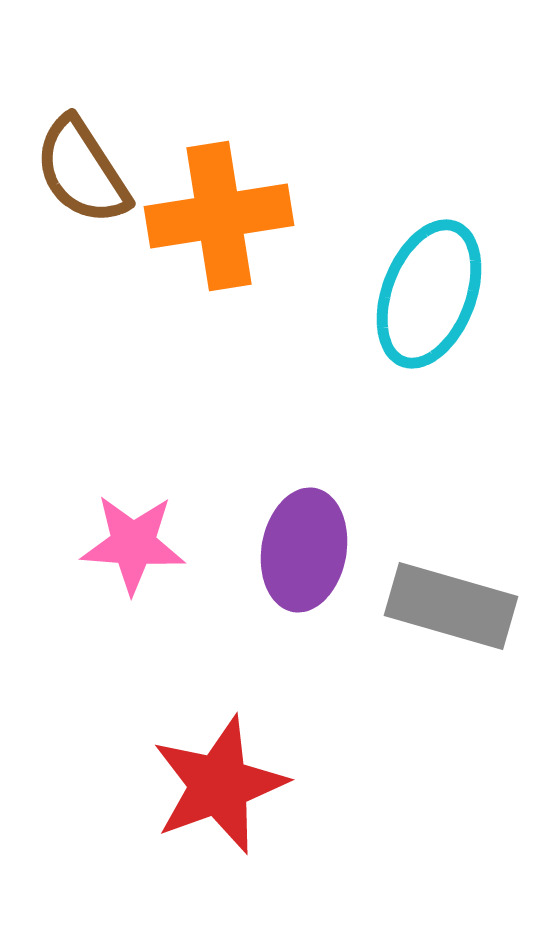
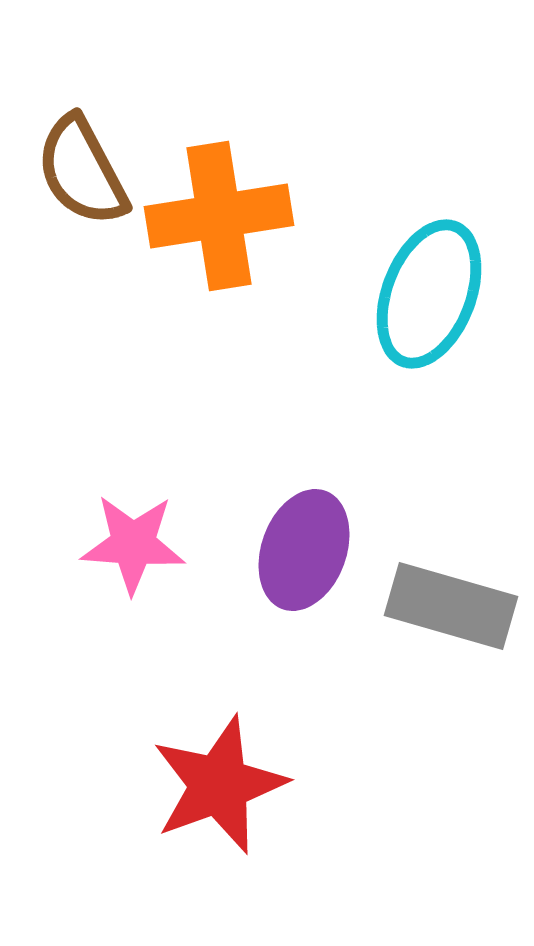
brown semicircle: rotated 5 degrees clockwise
purple ellipse: rotated 10 degrees clockwise
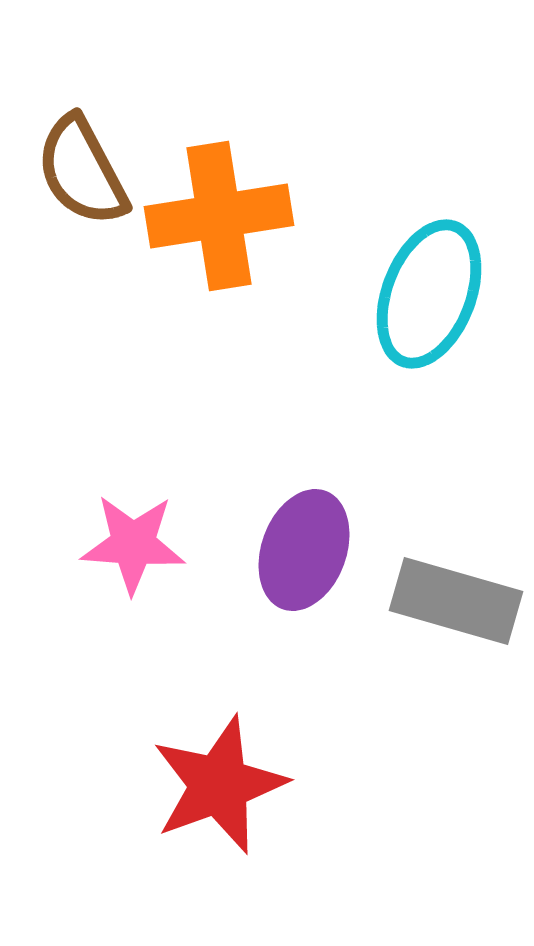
gray rectangle: moved 5 px right, 5 px up
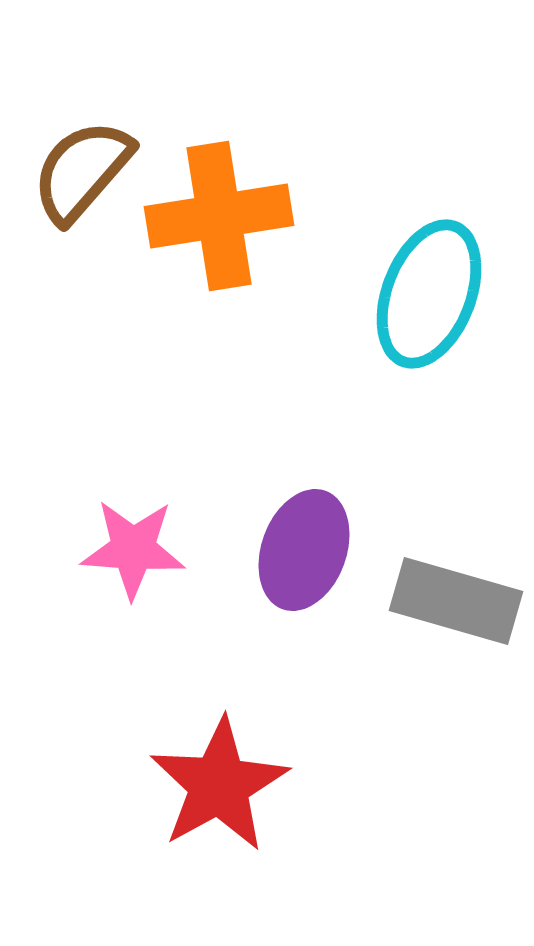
brown semicircle: rotated 69 degrees clockwise
pink star: moved 5 px down
red star: rotated 9 degrees counterclockwise
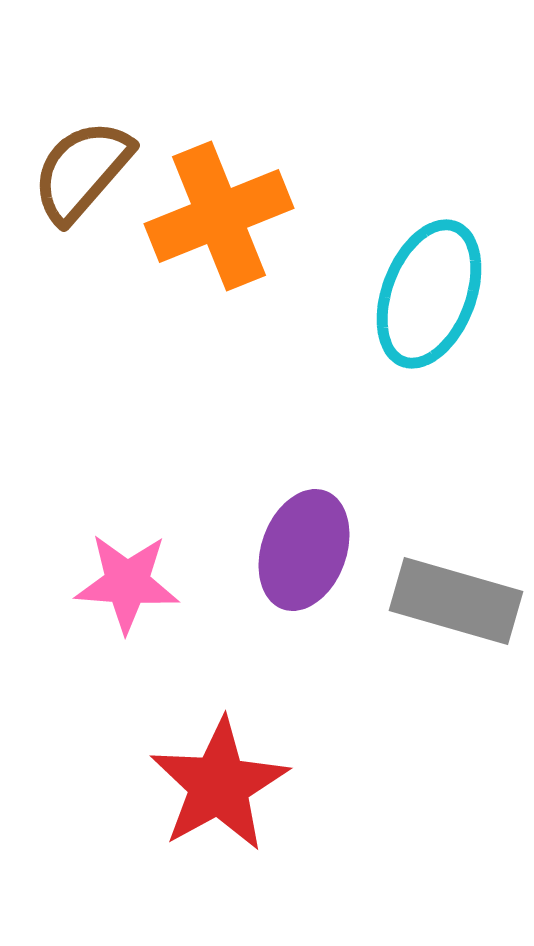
orange cross: rotated 13 degrees counterclockwise
pink star: moved 6 px left, 34 px down
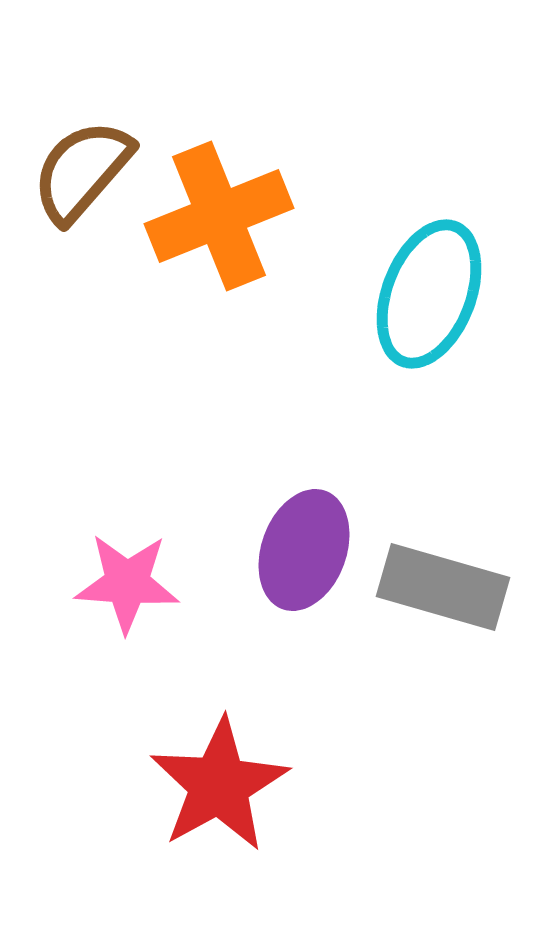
gray rectangle: moved 13 px left, 14 px up
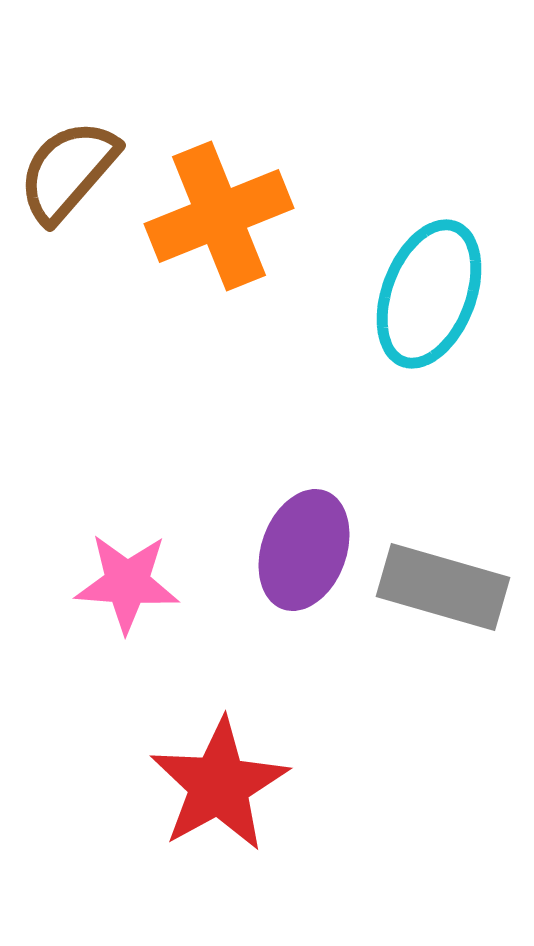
brown semicircle: moved 14 px left
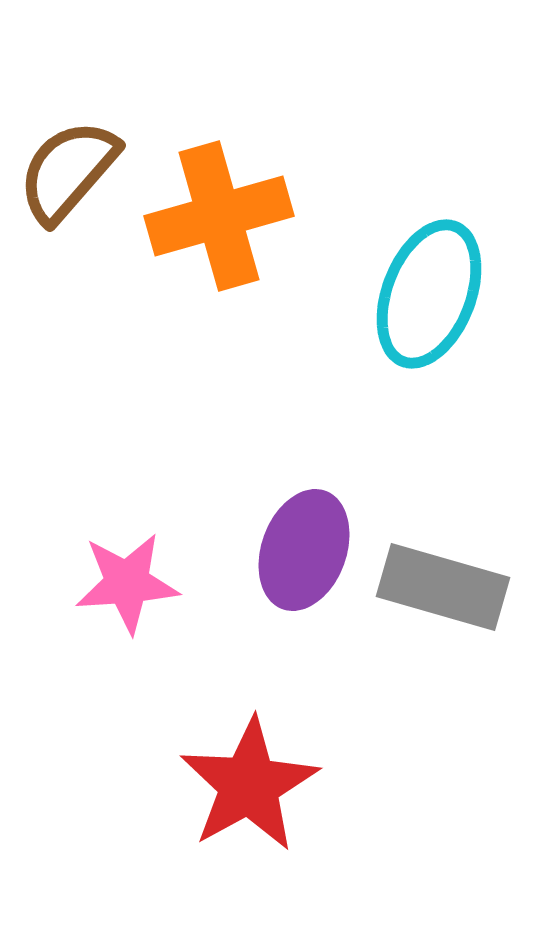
orange cross: rotated 6 degrees clockwise
pink star: rotated 8 degrees counterclockwise
red star: moved 30 px right
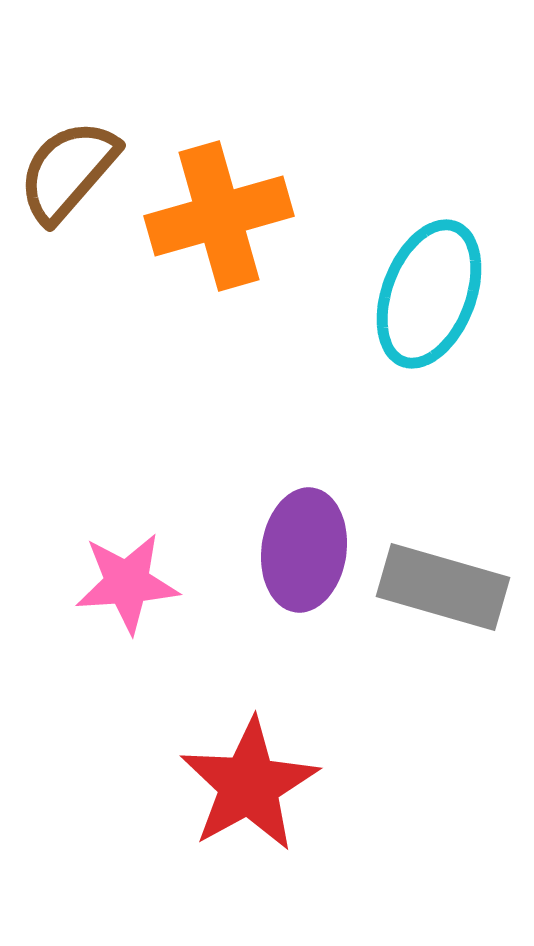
purple ellipse: rotated 12 degrees counterclockwise
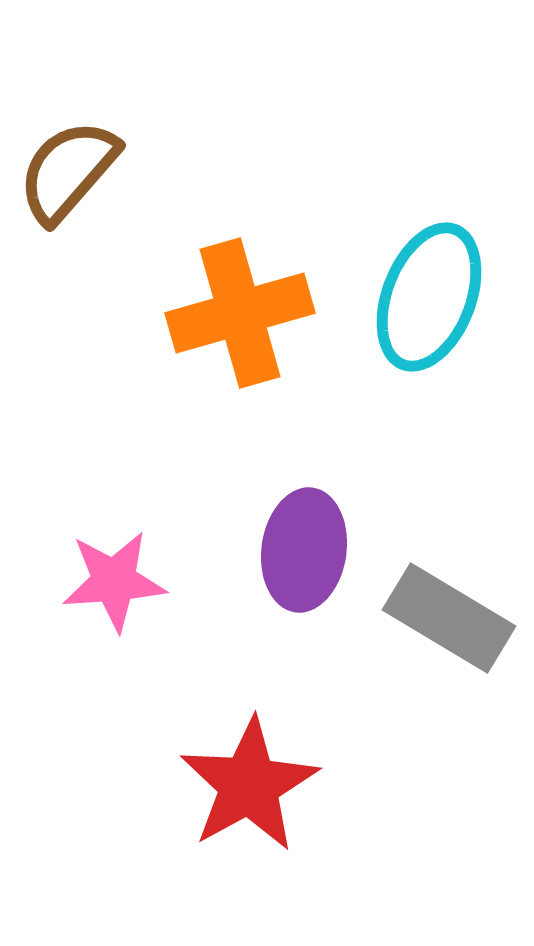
orange cross: moved 21 px right, 97 px down
cyan ellipse: moved 3 px down
pink star: moved 13 px left, 2 px up
gray rectangle: moved 6 px right, 31 px down; rotated 15 degrees clockwise
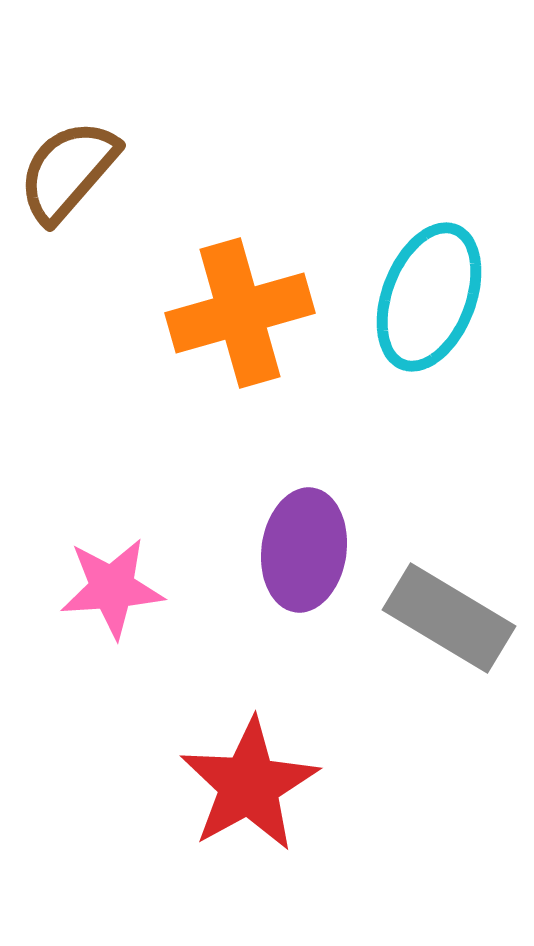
pink star: moved 2 px left, 7 px down
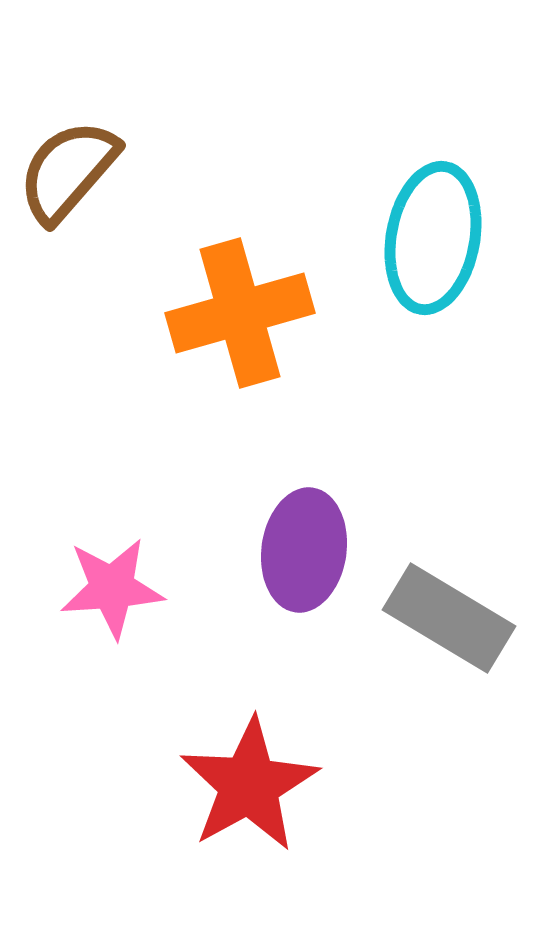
cyan ellipse: moved 4 px right, 59 px up; rotated 11 degrees counterclockwise
